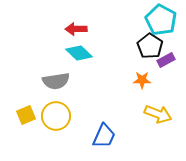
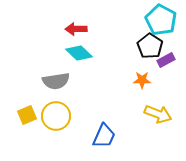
yellow square: moved 1 px right
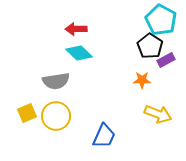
yellow square: moved 2 px up
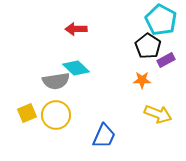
black pentagon: moved 2 px left
cyan diamond: moved 3 px left, 15 px down
yellow circle: moved 1 px up
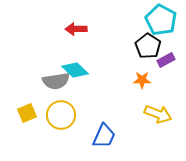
cyan diamond: moved 1 px left, 2 px down
yellow circle: moved 5 px right
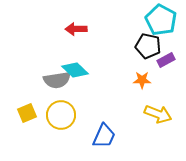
black pentagon: rotated 20 degrees counterclockwise
gray semicircle: moved 1 px right, 1 px up
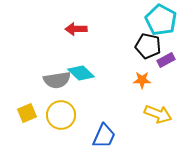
cyan diamond: moved 6 px right, 3 px down
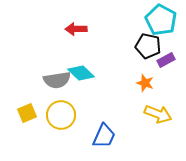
orange star: moved 3 px right, 3 px down; rotated 18 degrees clockwise
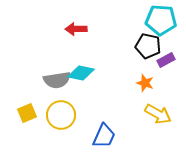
cyan pentagon: rotated 24 degrees counterclockwise
cyan diamond: rotated 32 degrees counterclockwise
yellow arrow: rotated 8 degrees clockwise
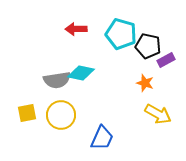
cyan pentagon: moved 40 px left, 14 px down; rotated 12 degrees clockwise
yellow square: rotated 12 degrees clockwise
blue trapezoid: moved 2 px left, 2 px down
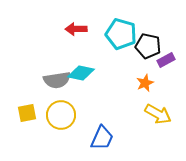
orange star: rotated 30 degrees clockwise
